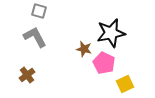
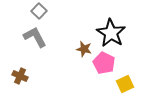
gray square: rotated 28 degrees clockwise
black star: rotated 28 degrees counterclockwise
brown cross: moved 7 px left, 1 px down; rotated 28 degrees counterclockwise
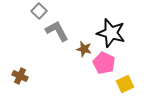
black star: rotated 16 degrees counterclockwise
gray L-shape: moved 22 px right, 6 px up
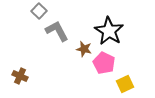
black star: moved 2 px left, 2 px up; rotated 16 degrees clockwise
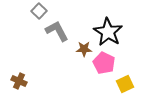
black star: moved 1 px left, 1 px down
brown star: rotated 14 degrees counterclockwise
brown cross: moved 1 px left, 5 px down
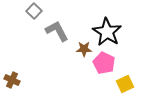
gray square: moved 5 px left
black star: moved 1 px left
brown cross: moved 7 px left, 1 px up
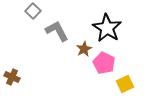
gray square: moved 1 px left
black star: moved 4 px up
brown star: rotated 28 degrees counterclockwise
brown cross: moved 3 px up
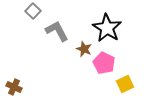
brown star: rotated 21 degrees counterclockwise
brown cross: moved 2 px right, 10 px down
